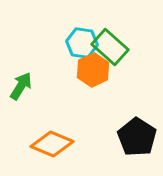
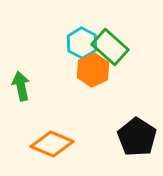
cyan hexagon: rotated 20 degrees clockwise
green arrow: rotated 44 degrees counterclockwise
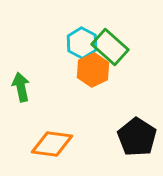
green arrow: moved 1 px down
orange diamond: rotated 15 degrees counterclockwise
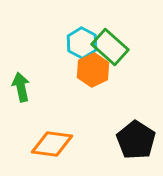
black pentagon: moved 1 px left, 3 px down
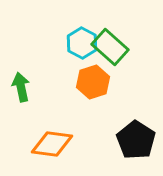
orange hexagon: moved 12 px down; rotated 8 degrees clockwise
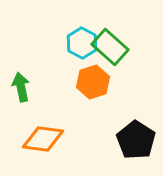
orange diamond: moved 9 px left, 5 px up
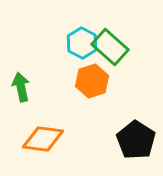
orange hexagon: moved 1 px left, 1 px up
